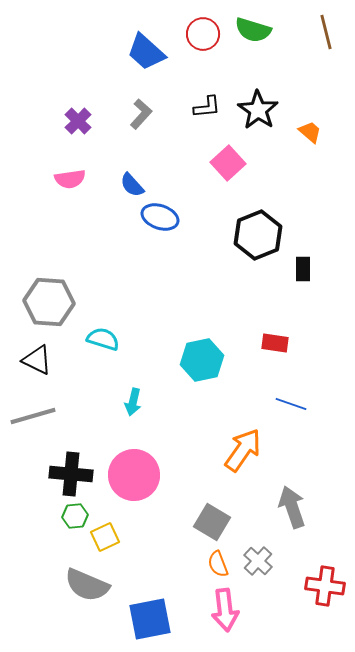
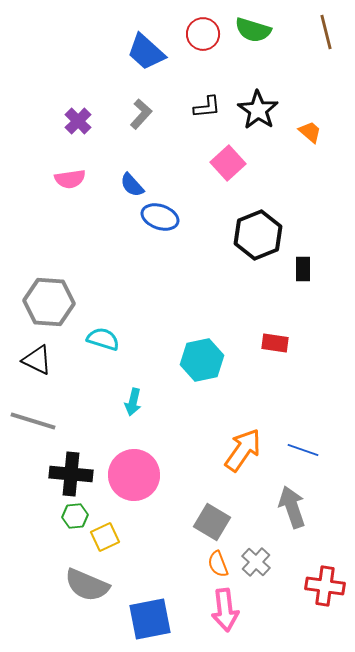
blue line: moved 12 px right, 46 px down
gray line: moved 5 px down; rotated 33 degrees clockwise
gray cross: moved 2 px left, 1 px down
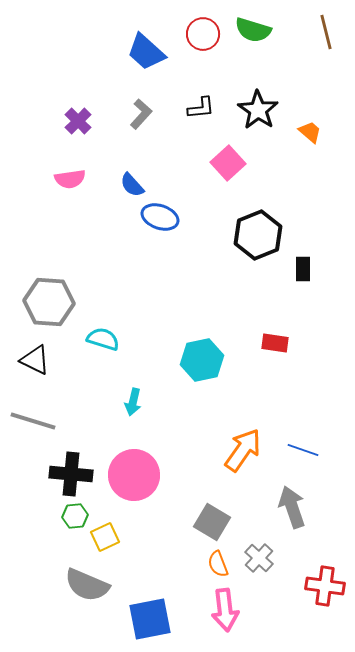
black L-shape: moved 6 px left, 1 px down
black triangle: moved 2 px left
gray cross: moved 3 px right, 4 px up
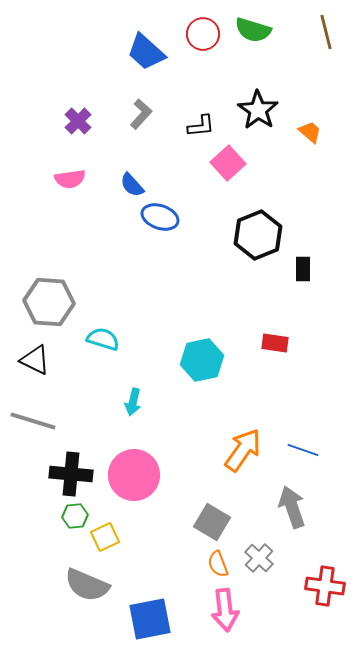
black L-shape: moved 18 px down
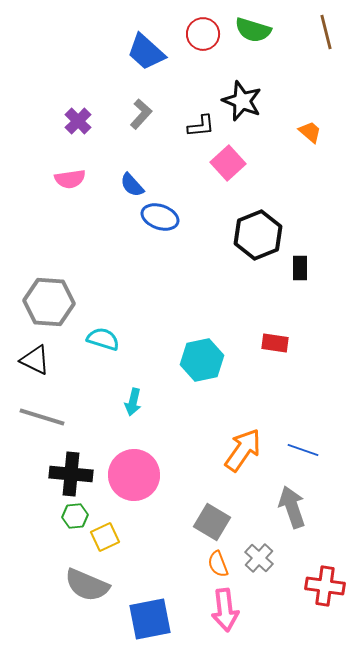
black star: moved 16 px left, 9 px up; rotated 12 degrees counterclockwise
black rectangle: moved 3 px left, 1 px up
gray line: moved 9 px right, 4 px up
